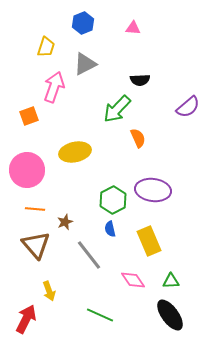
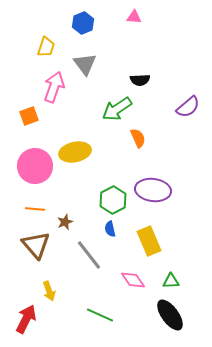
pink triangle: moved 1 px right, 11 px up
gray triangle: rotated 40 degrees counterclockwise
green arrow: rotated 12 degrees clockwise
pink circle: moved 8 px right, 4 px up
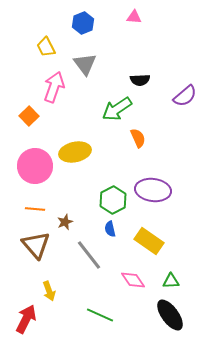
yellow trapezoid: rotated 135 degrees clockwise
purple semicircle: moved 3 px left, 11 px up
orange square: rotated 24 degrees counterclockwise
yellow rectangle: rotated 32 degrees counterclockwise
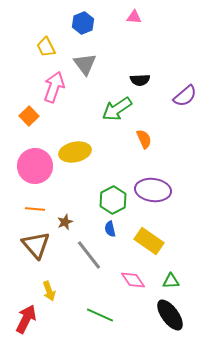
orange semicircle: moved 6 px right, 1 px down
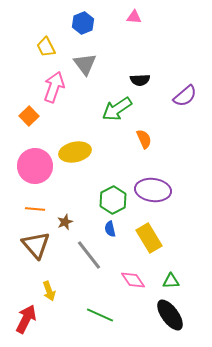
yellow rectangle: moved 3 px up; rotated 24 degrees clockwise
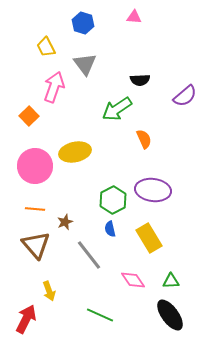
blue hexagon: rotated 20 degrees counterclockwise
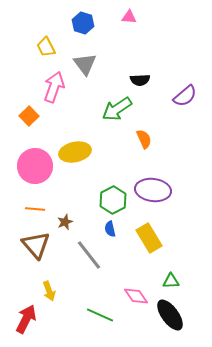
pink triangle: moved 5 px left
pink diamond: moved 3 px right, 16 px down
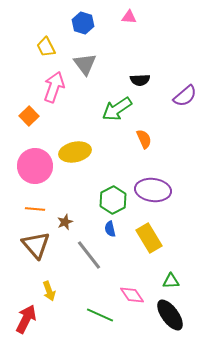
pink diamond: moved 4 px left, 1 px up
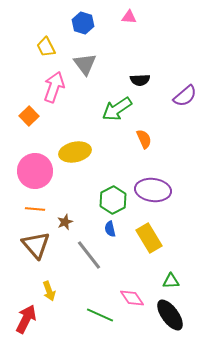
pink circle: moved 5 px down
pink diamond: moved 3 px down
